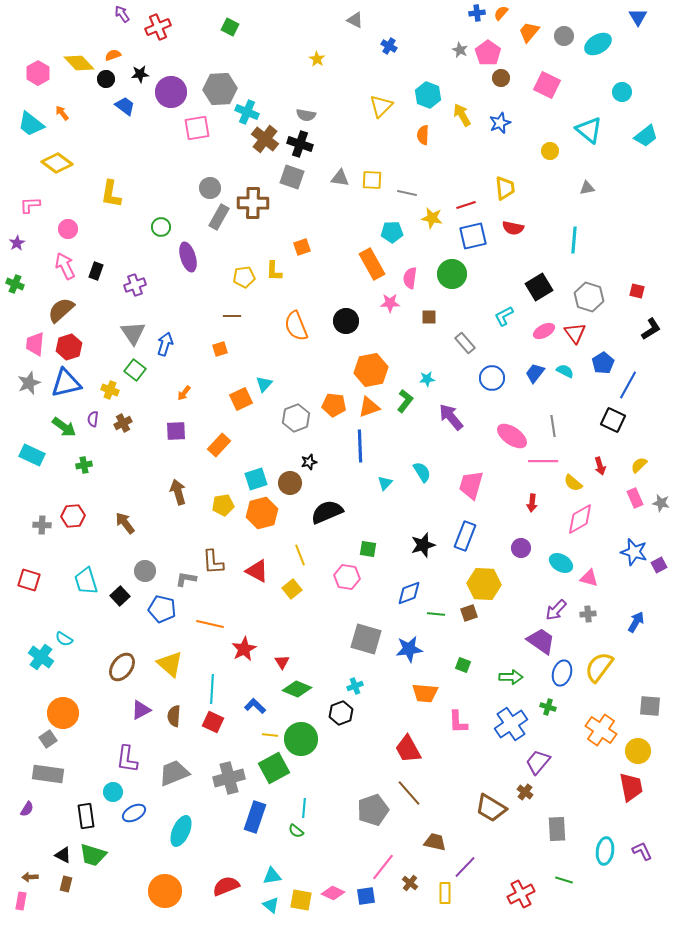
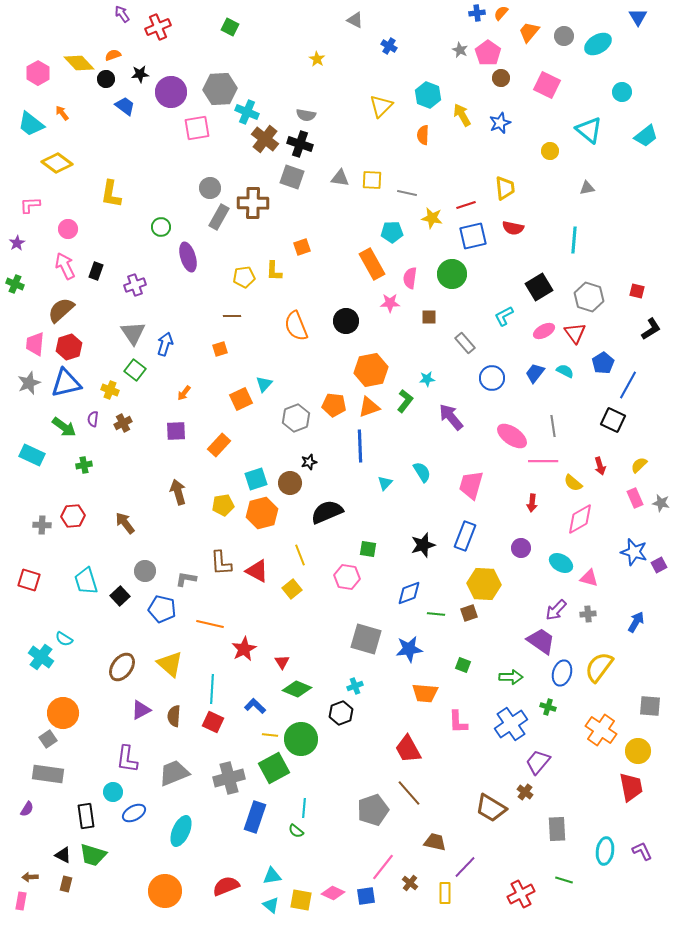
brown L-shape at (213, 562): moved 8 px right, 1 px down
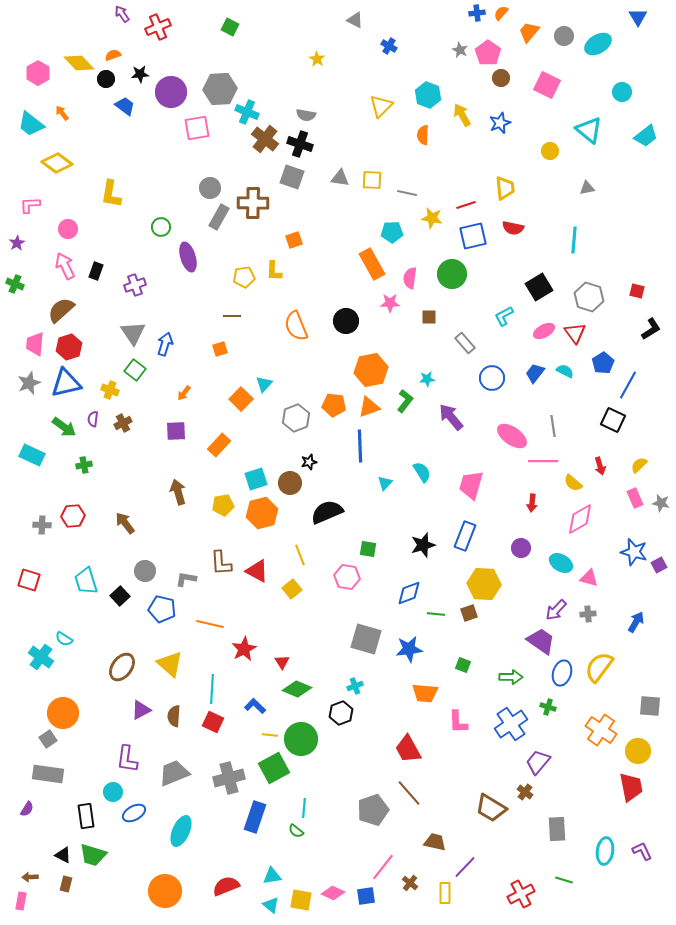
orange square at (302, 247): moved 8 px left, 7 px up
orange square at (241, 399): rotated 20 degrees counterclockwise
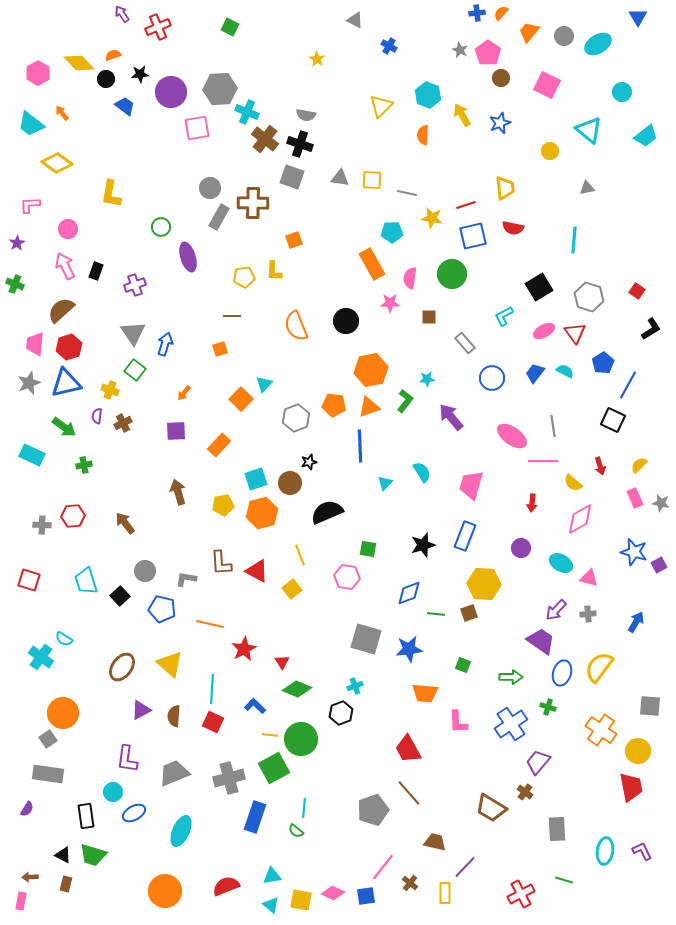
red square at (637, 291): rotated 21 degrees clockwise
purple semicircle at (93, 419): moved 4 px right, 3 px up
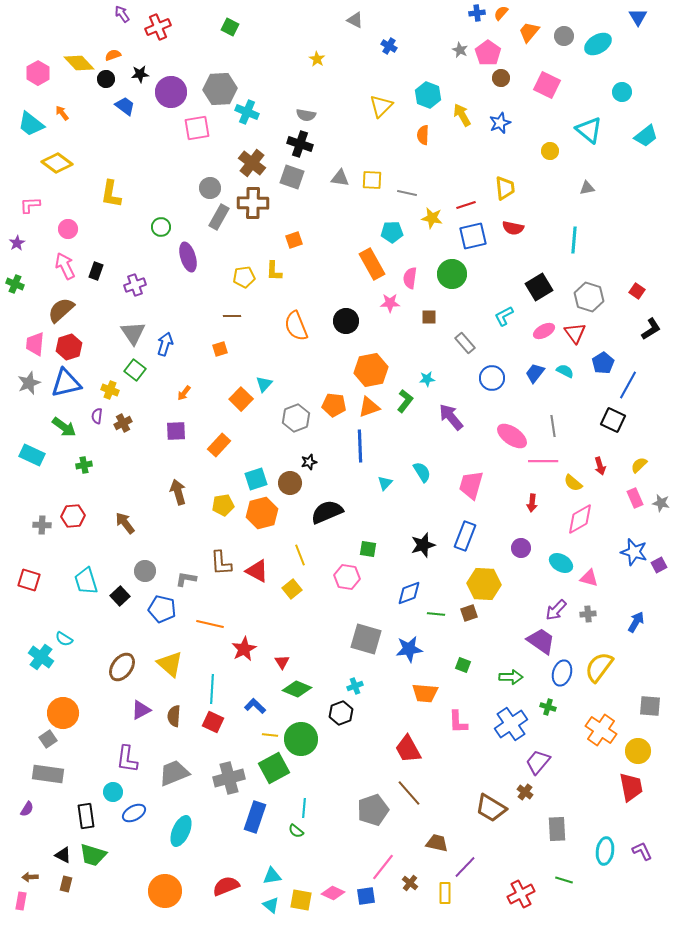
brown cross at (265, 139): moved 13 px left, 24 px down
brown trapezoid at (435, 842): moved 2 px right, 1 px down
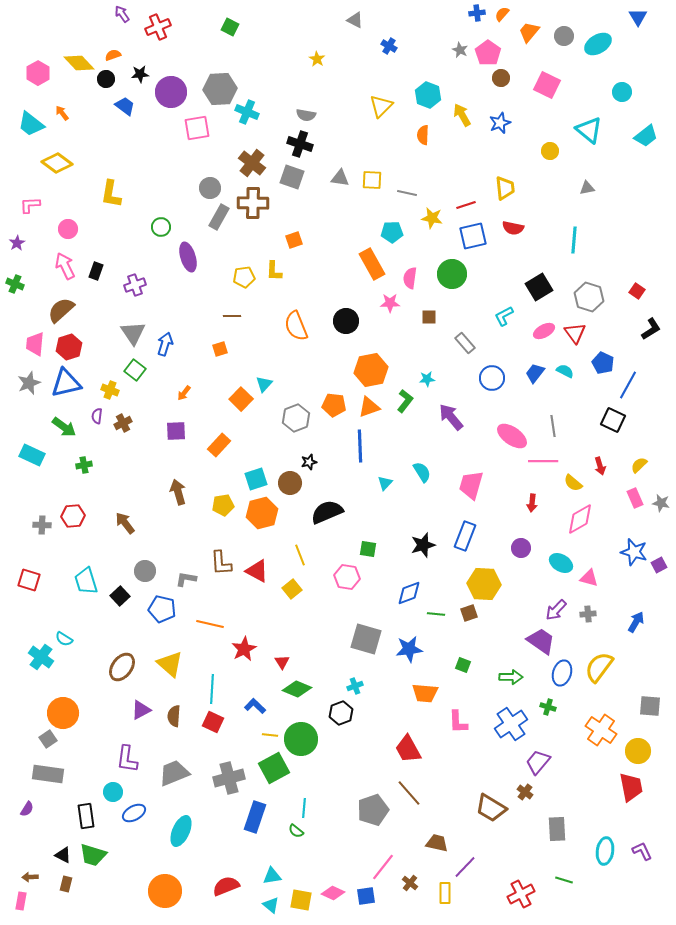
orange semicircle at (501, 13): moved 1 px right, 1 px down
blue pentagon at (603, 363): rotated 15 degrees counterclockwise
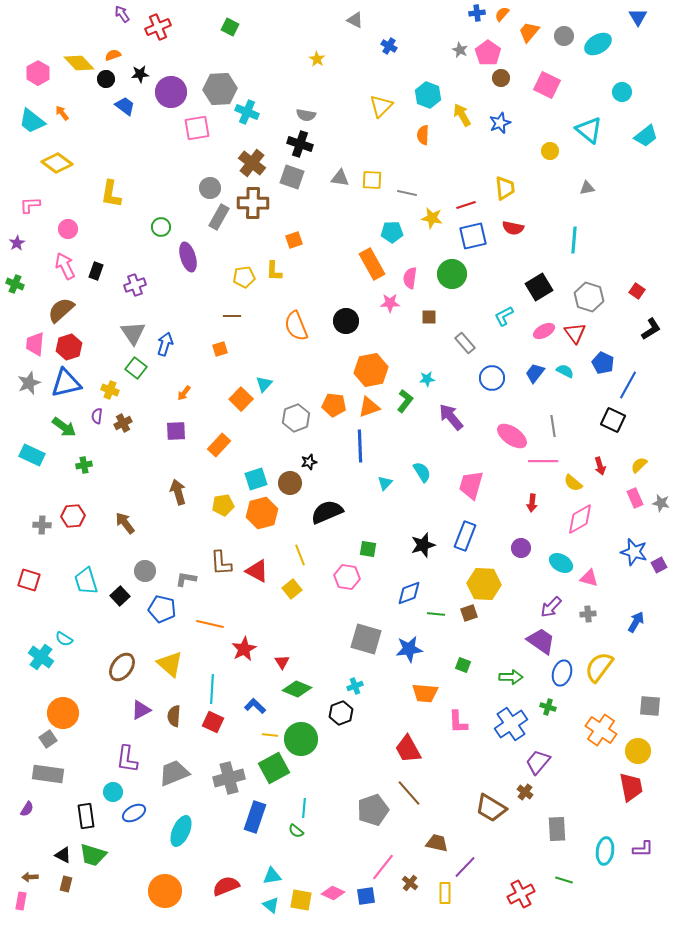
cyan trapezoid at (31, 124): moved 1 px right, 3 px up
green square at (135, 370): moved 1 px right, 2 px up
purple arrow at (556, 610): moved 5 px left, 3 px up
purple L-shape at (642, 851): moved 1 px right, 2 px up; rotated 115 degrees clockwise
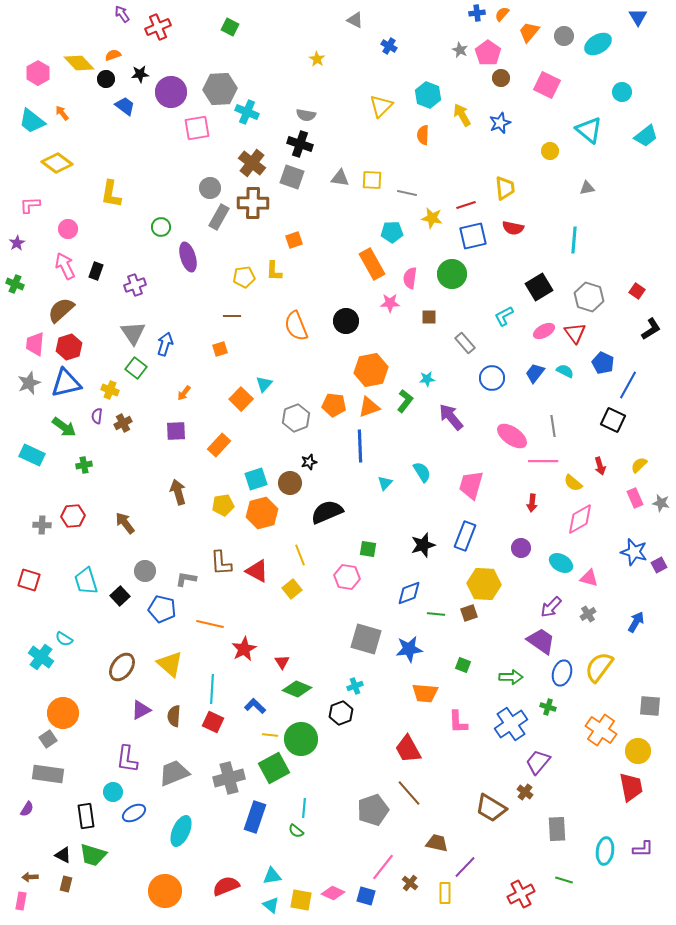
gray cross at (588, 614): rotated 28 degrees counterclockwise
blue square at (366, 896): rotated 24 degrees clockwise
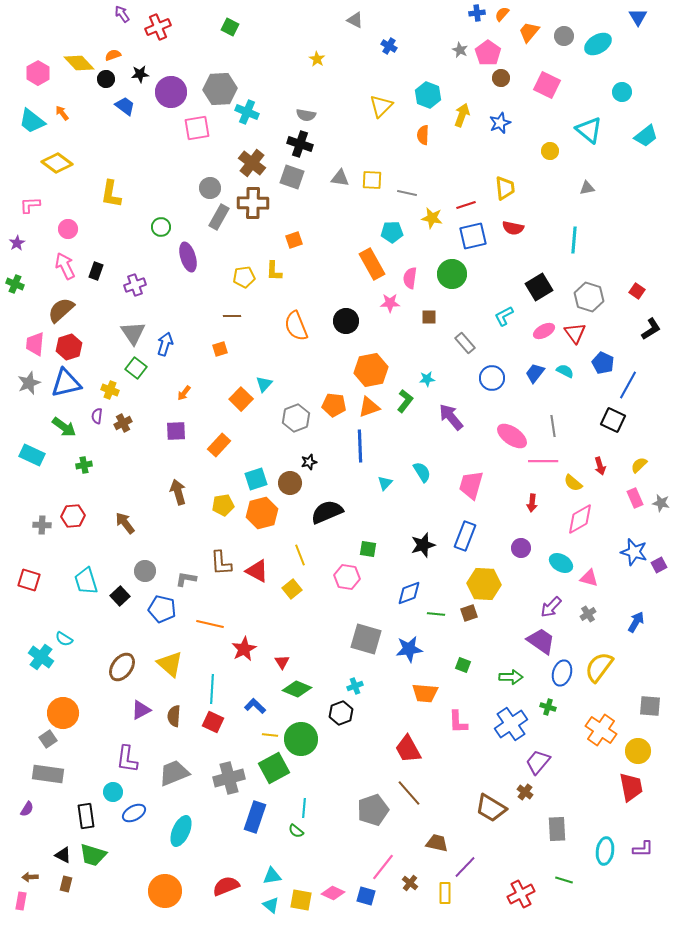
yellow arrow at (462, 115): rotated 50 degrees clockwise
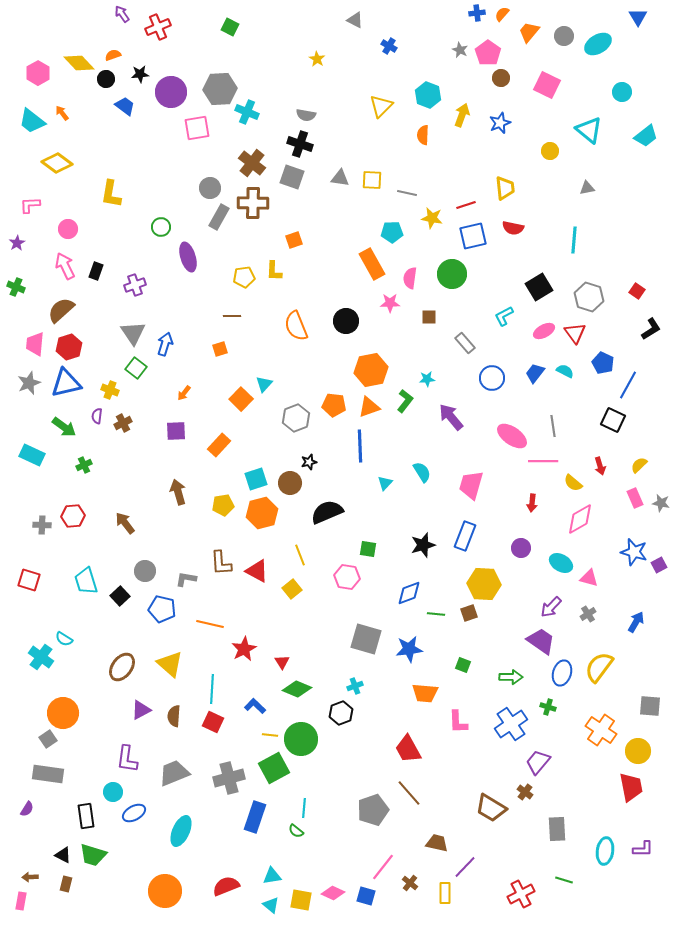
green cross at (15, 284): moved 1 px right, 3 px down
green cross at (84, 465): rotated 14 degrees counterclockwise
